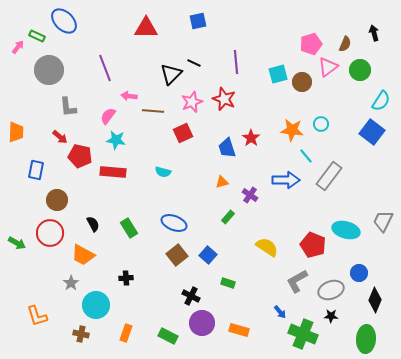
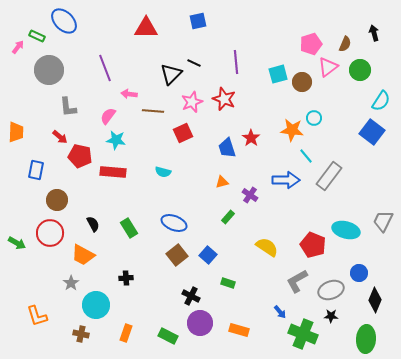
pink arrow at (129, 96): moved 2 px up
cyan circle at (321, 124): moved 7 px left, 6 px up
purple circle at (202, 323): moved 2 px left
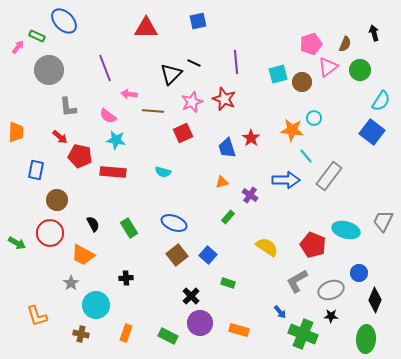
pink semicircle at (108, 116): rotated 90 degrees counterclockwise
black cross at (191, 296): rotated 18 degrees clockwise
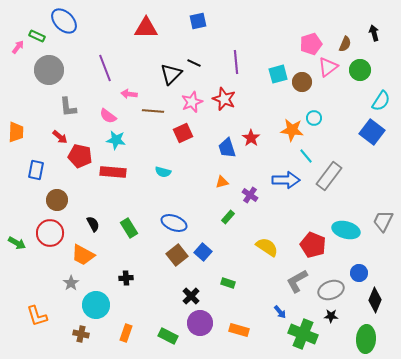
blue square at (208, 255): moved 5 px left, 3 px up
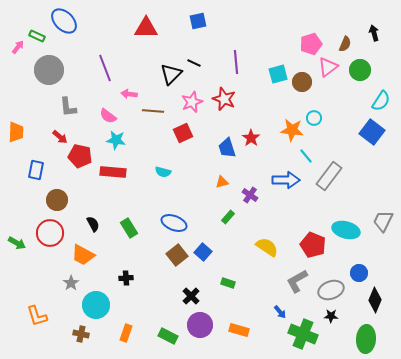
purple circle at (200, 323): moved 2 px down
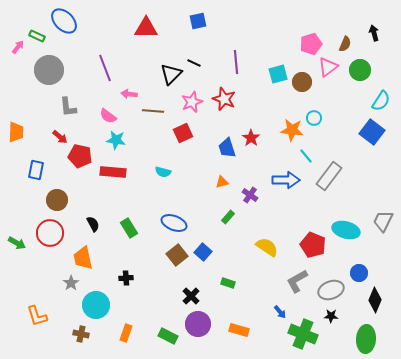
orange trapezoid at (83, 255): moved 3 px down; rotated 50 degrees clockwise
purple circle at (200, 325): moved 2 px left, 1 px up
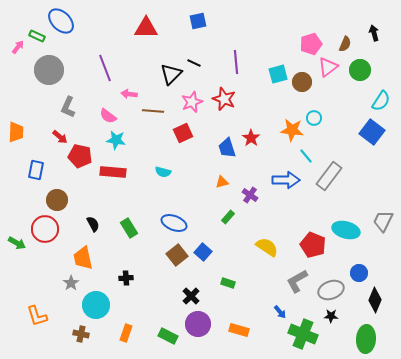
blue ellipse at (64, 21): moved 3 px left
gray L-shape at (68, 107): rotated 30 degrees clockwise
red circle at (50, 233): moved 5 px left, 4 px up
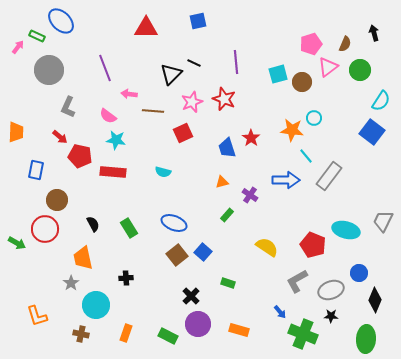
green rectangle at (228, 217): moved 1 px left, 2 px up
